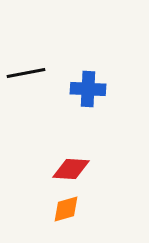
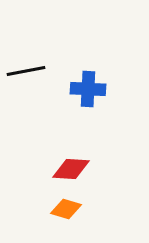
black line: moved 2 px up
orange diamond: rotated 32 degrees clockwise
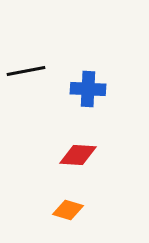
red diamond: moved 7 px right, 14 px up
orange diamond: moved 2 px right, 1 px down
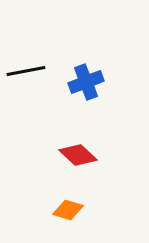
blue cross: moved 2 px left, 7 px up; rotated 24 degrees counterclockwise
red diamond: rotated 39 degrees clockwise
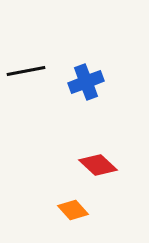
red diamond: moved 20 px right, 10 px down
orange diamond: moved 5 px right; rotated 32 degrees clockwise
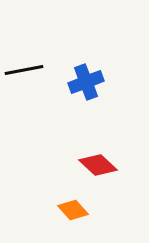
black line: moved 2 px left, 1 px up
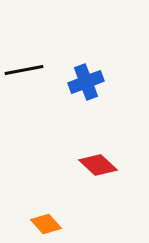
orange diamond: moved 27 px left, 14 px down
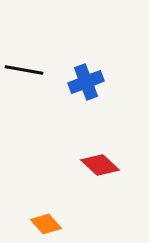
black line: rotated 21 degrees clockwise
red diamond: moved 2 px right
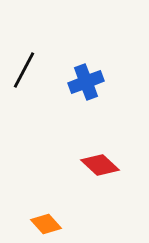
black line: rotated 72 degrees counterclockwise
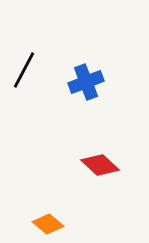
orange diamond: moved 2 px right; rotated 8 degrees counterclockwise
